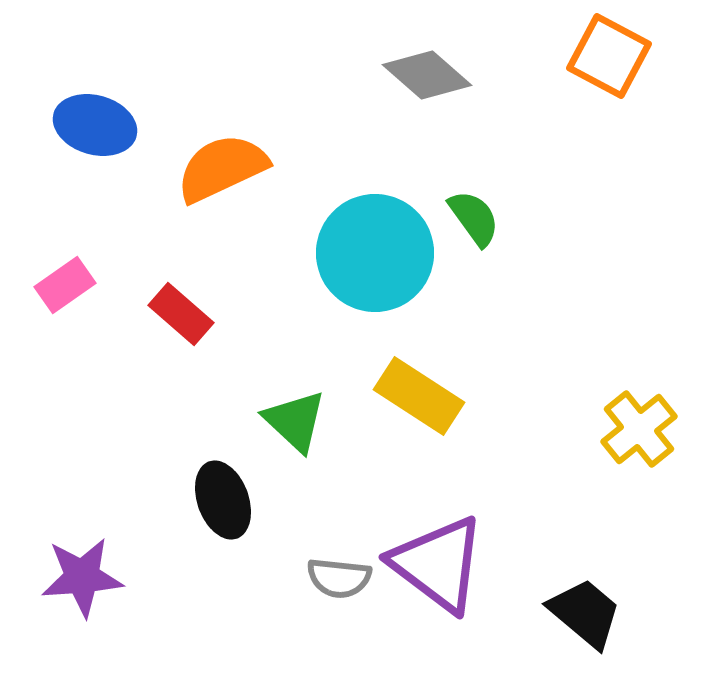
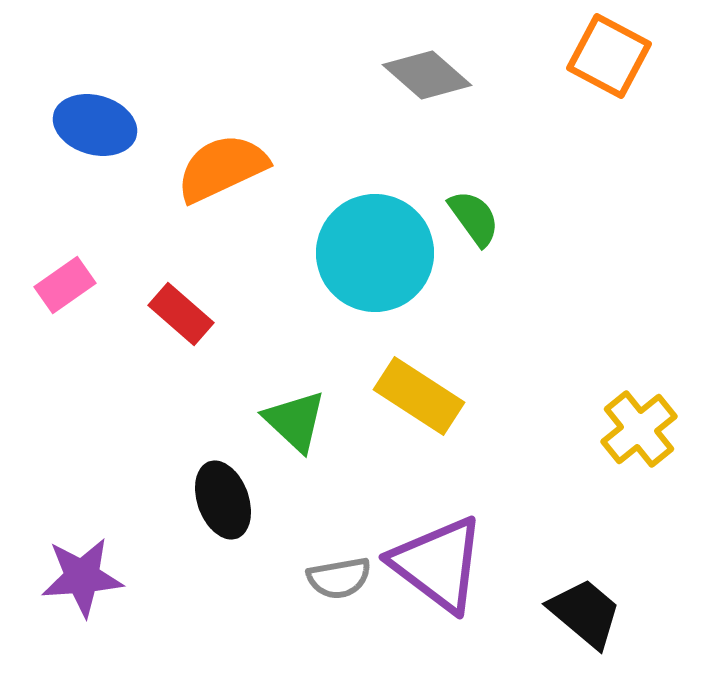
gray semicircle: rotated 16 degrees counterclockwise
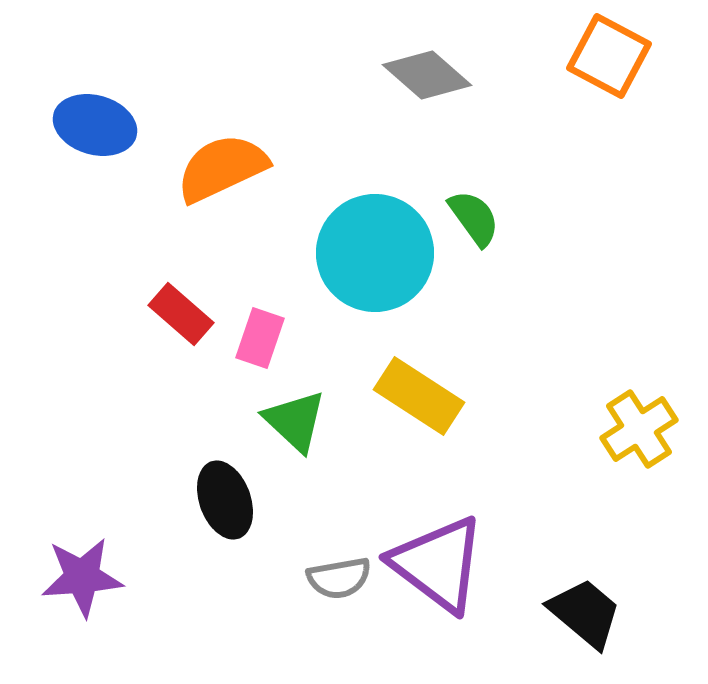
pink rectangle: moved 195 px right, 53 px down; rotated 36 degrees counterclockwise
yellow cross: rotated 6 degrees clockwise
black ellipse: moved 2 px right
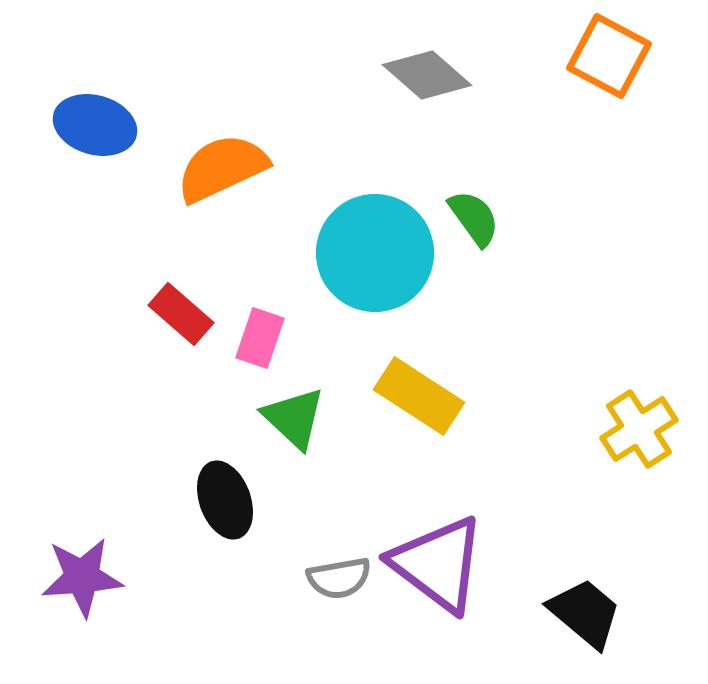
green triangle: moved 1 px left, 3 px up
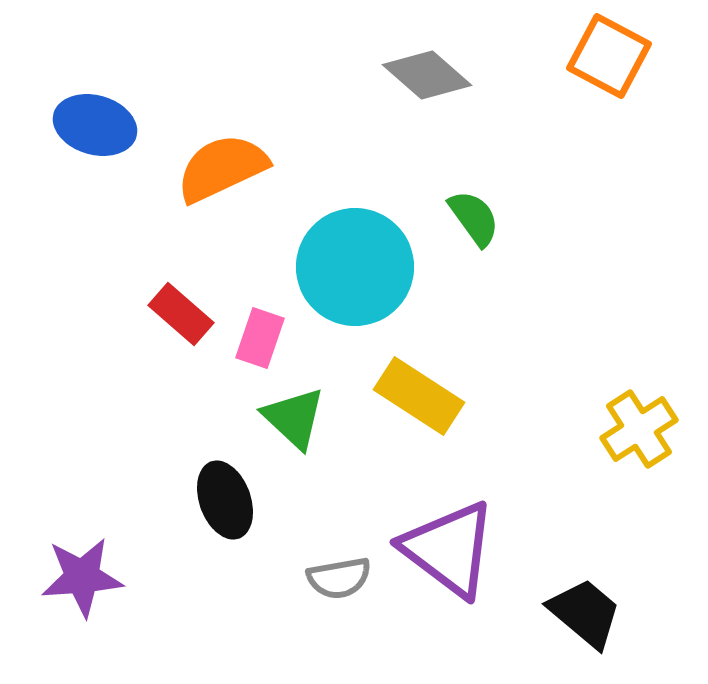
cyan circle: moved 20 px left, 14 px down
purple triangle: moved 11 px right, 15 px up
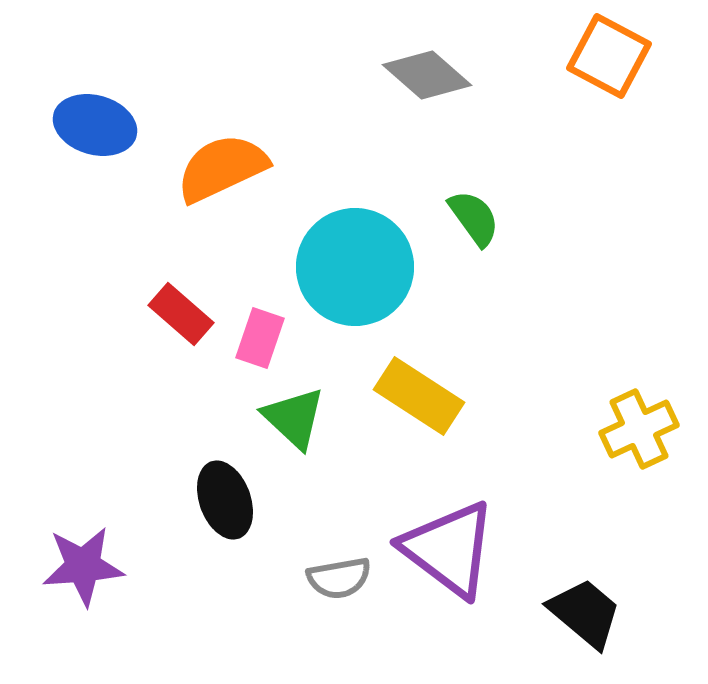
yellow cross: rotated 8 degrees clockwise
purple star: moved 1 px right, 11 px up
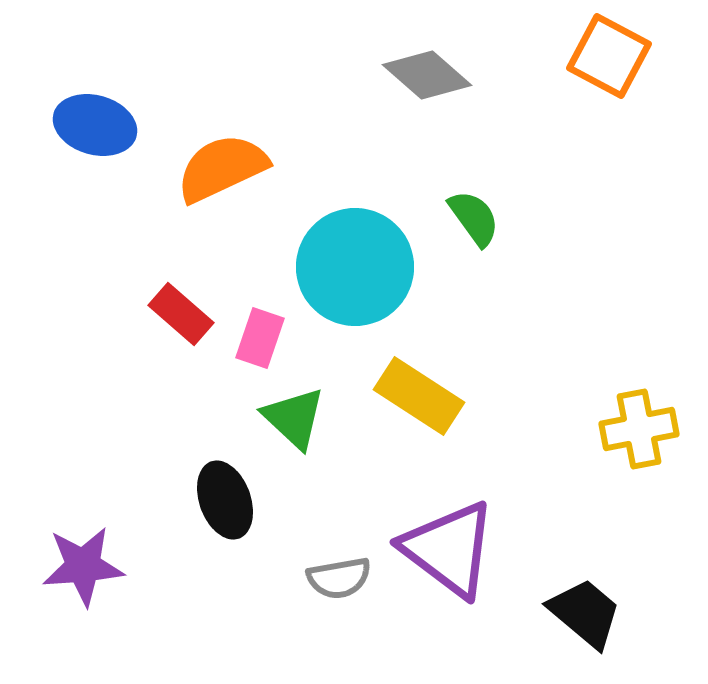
yellow cross: rotated 14 degrees clockwise
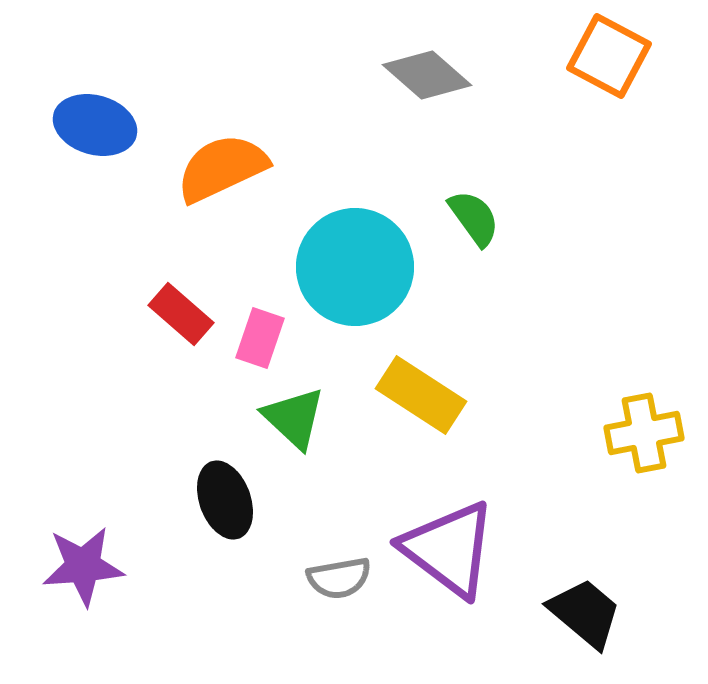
yellow rectangle: moved 2 px right, 1 px up
yellow cross: moved 5 px right, 4 px down
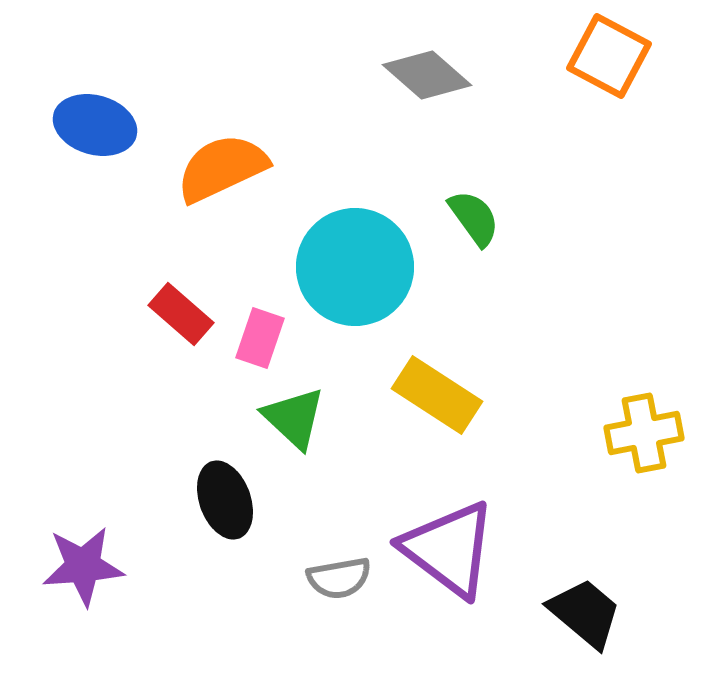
yellow rectangle: moved 16 px right
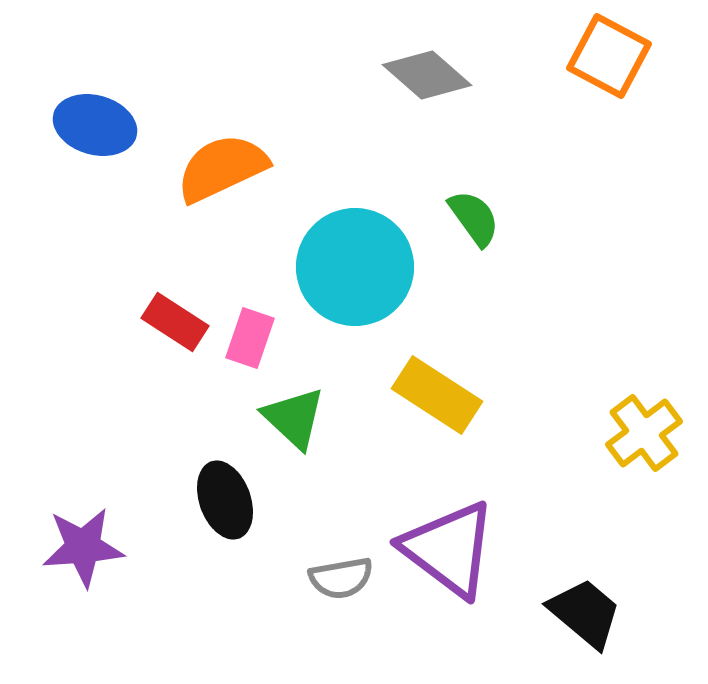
red rectangle: moved 6 px left, 8 px down; rotated 8 degrees counterclockwise
pink rectangle: moved 10 px left
yellow cross: rotated 26 degrees counterclockwise
purple star: moved 19 px up
gray semicircle: moved 2 px right
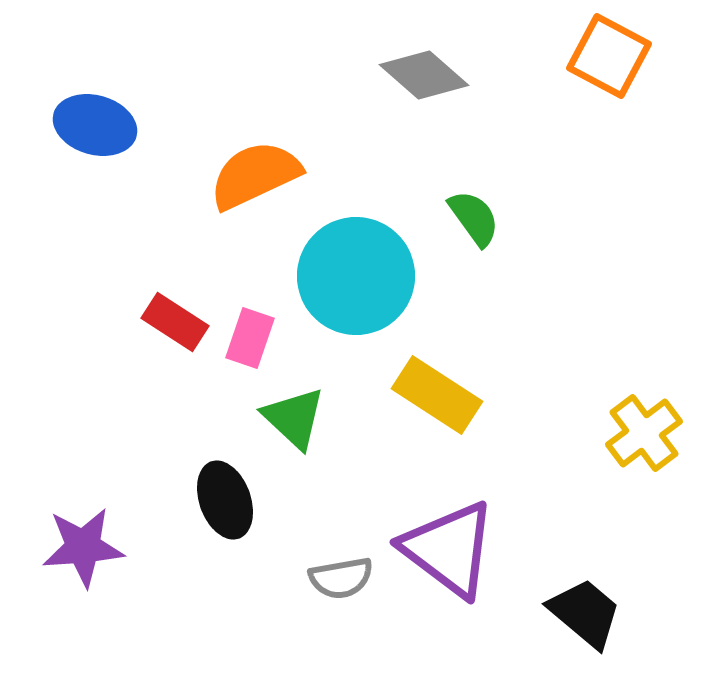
gray diamond: moved 3 px left
orange semicircle: moved 33 px right, 7 px down
cyan circle: moved 1 px right, 9 px down
